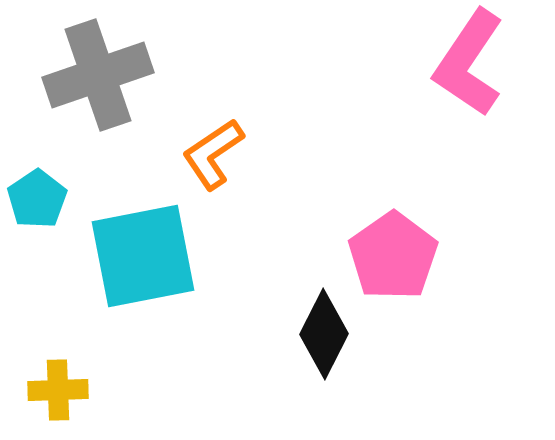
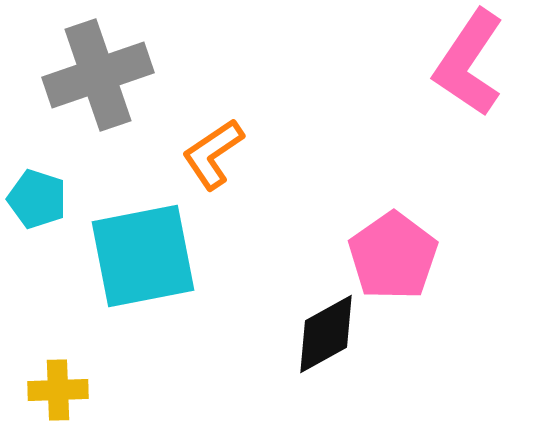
cyan pentagon: rotated 20 degrees counterclockwise
black diamond: moved 2 px right; rotated 34 degrees clockwise
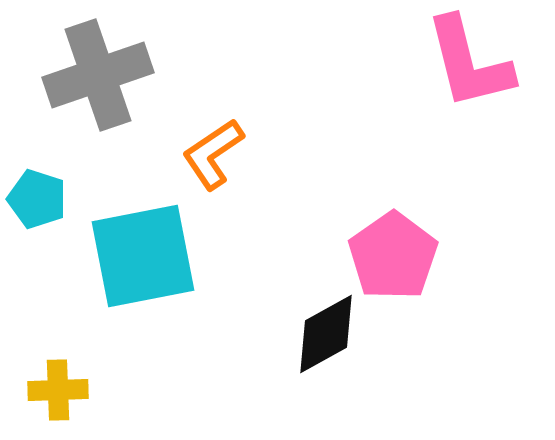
pink L-shape: rotated 48 degrees counterclockwise
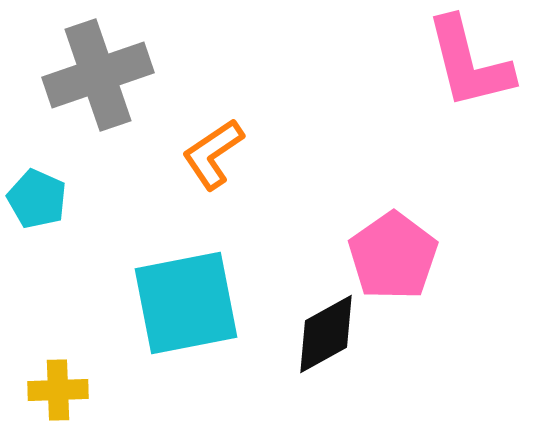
cyan pentagon: rotated 6 degrees clockwise
cyan square: moved 43 px right, 47 px down
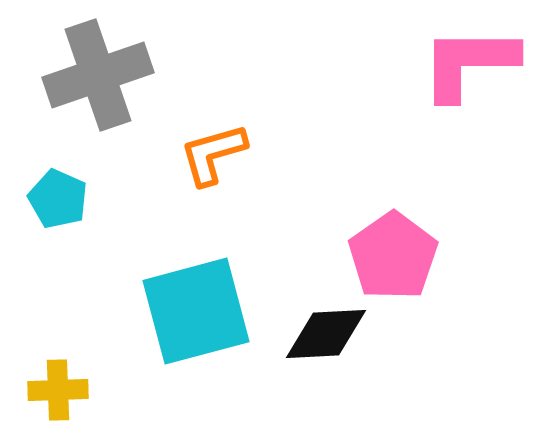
pink L-shape: rotated 104 degrees clockwise
orange L-shape: rotated 18 degrees clockwise
cyan pentagon: moved 21 px right
cyan square: moved 10 px right, 8 px down; rotated 4 degrees counterclockwise
black diamond: rotated 26 degrees clockwise
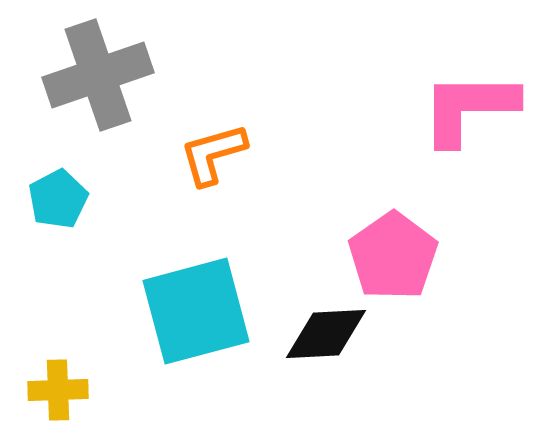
pink L-shape: moved 45 px down
cyan pentagon: rotated 20 degrees clockwise
